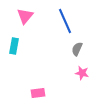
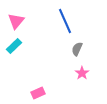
pink triangle: moved 9 px left, 5 px down
cyan rectangle: rotated 35 degrees clockwise
pink star: rotated 24 degrees clockwise
pink rectangle: rotated 16 degrees counterclockwise
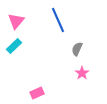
blue line: moved 7 px left, 1 px up
pink rectangle: moved 1 px left
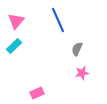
pink star: rotated 24 degrees clockwise
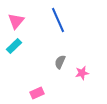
gray semicircle: moved 17 px left, 13 px down
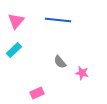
blue line: rotated 60 degrees counterclockwise
cyan rectangle: moved 4 px down
gray semicircle: rotated 64 degrees counterclockwise
pink star: rotated 24 degrees clockwise
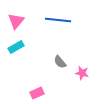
cyan rectangle: moved 2 px right, 3 px up; rotated 14 degrees clockwise
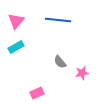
pink star: rotated 24 degrees counterclockwise
